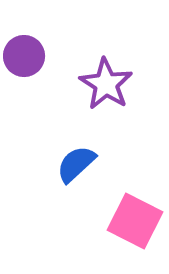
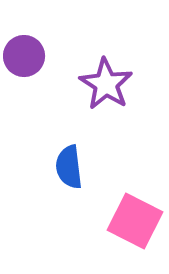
blue semicircle: moved 7 px left, 3 px down; rotated 54 degrees counterclockwise
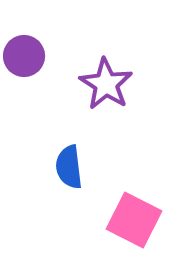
pink square: moved 1 px left, 1 px up
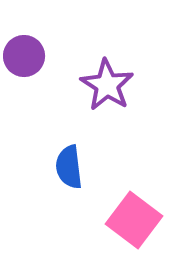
purple star: moved 1 px right, 1 px down
pink square: rotated 10 degrees clockwise
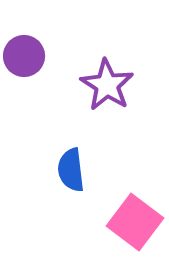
blue semicircle: moved 2 px right, 3 px down
pink square: moved 1 px right, 2 px down
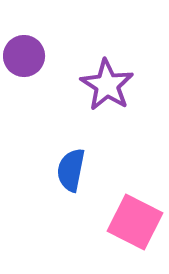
blue semicircle: rotated 18 degrees clockwise
pink square: rotated 10 degrees counterclockwise
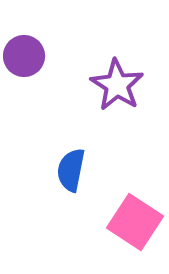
purple star: moved 10 px right
pink square: rotated 6 degrees clockwise
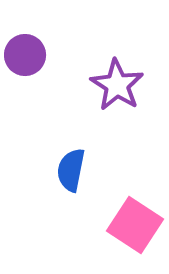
purple circle: moved 1 px right, 1 px up
pink square: moved 3 px down
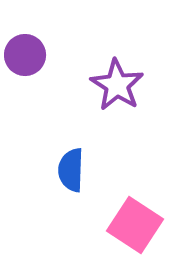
blue semicircle: rotated 9 degrees counterclockwise
